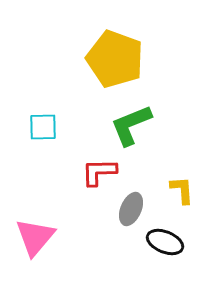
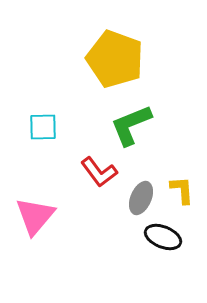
red L-shape: rotated 126 degrees counterclockwise
gray ellipse: moved 10 px right, 11 px up
pink triangle: moved 21 px up
black ellipse: moved 2 px left, 5 px up
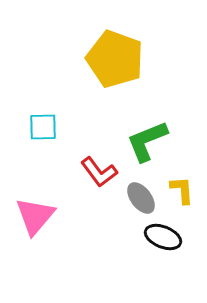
green L-shape: moved 16 px right, 16 px down
gray ellipse: rotated 60 degrees counterclockwise
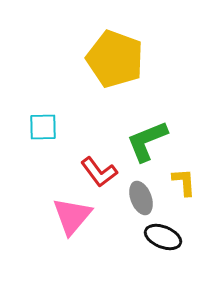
yellow L-shape: moved 2 px right, 8 px up
gray ellipse: rotated 16 degrees clockwise
pink triangle: moved 37 px right
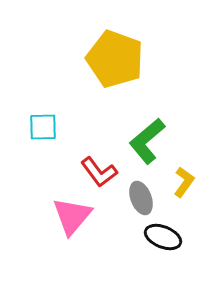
green L-shape: rotated 18 degrees counterclockwise
yellow L-shape: rotated 40 degrees clockwise
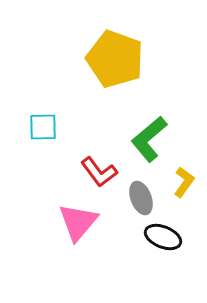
green L-shape: moved 2 px right, 2 px up
pink triangle: moved 6 px right, 6 px down
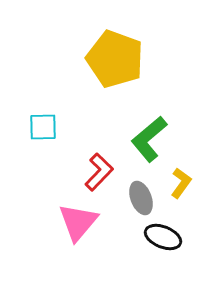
red L-shape: rotated 99 degrees counterclockwise
yellow L-shape: moved 3 px left, 1 px down
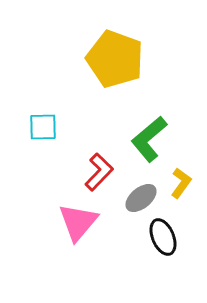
gray ellipse: rotated 72 degrees clockwise
black ellipse: rotated 45 degrees clockwise
